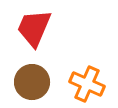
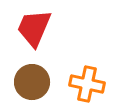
orange cross: rotated 12 degrees counterclockwise
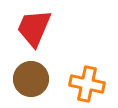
brown circle: moved 1 px left, 3 px up
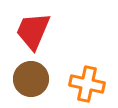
red trapezoid: moved 1 px left, 3 px down
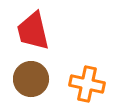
red trapezoid: rotated 36 degrees counterclockwise
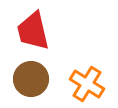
orange cross: rotated 20 degrees clockwise
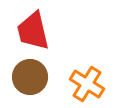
brown circle: moved 1 px left, 2 px up
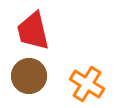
brown circle: moved 1 px left, 1 px up
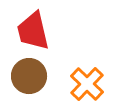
orange cross: rotated 12 degrees clockwise
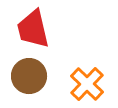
red trapezoid: moved 2 px up
